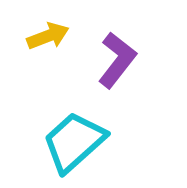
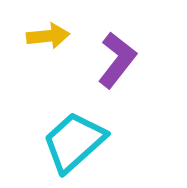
yellow arrow: rotated 15 degrees clockwise
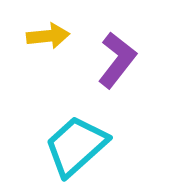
cyan trapezoid: moved 2 px right, 4 px down
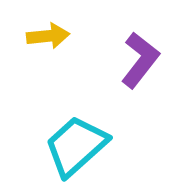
purple L-shape: moved 23 px right
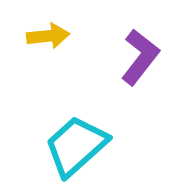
purple L-shape: moved 3 px up
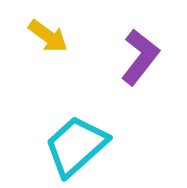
yellow arrow: rotated 42 degrees clockwise
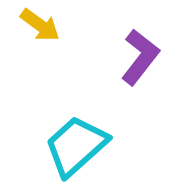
yellow arrow: moved 8 px left, 11 px up
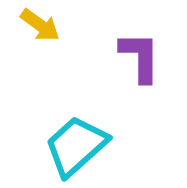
purple L-shape: rotated 38 degrees counterclockwise
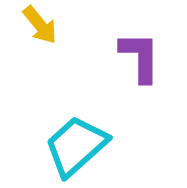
yellow arrow: rotated 15 degrees clockwise
